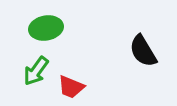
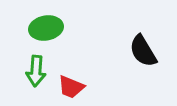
green arrow: rotated 32 degrees counterclockwise
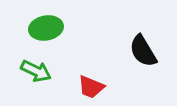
green arrow: rotated 68 degrees counterclockwise
red trapezoid: moved 20 px right
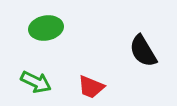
green arrow: moved 11 px down
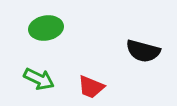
black semicircle: rotated 44 degrees counterclockwise
green arrow: moved 3 px right, 3 px up
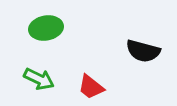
red trapezoid: rotated 16 degrees clockwise
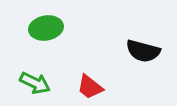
green arrow: moved 4 px left, 4 px down
red trapezoid: moved 1 px left
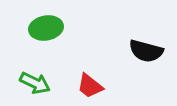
black semicircle: moved 3 px right
red trapezoid: moved 1 px up
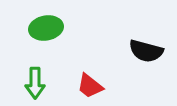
green arrow: rotated 64 degrees clockwise
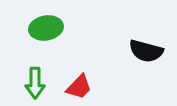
red trapezoid: moved 11 px left, 1 px down; rotated 84 degrees counterclockwise
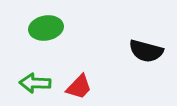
green arrow: rotated 92 degrees clockwise
